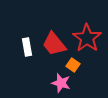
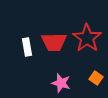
red trapezoid: moved 2 px up; rotated 52 degrees counterclockwise
orange square: moved 23 px right, 13 px down
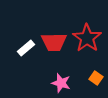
white rectangle: moved 1 px left, 1 px down; rotated 60 degrees clockwise
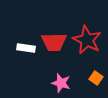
red star: moved 2 px down; rotated 8 degrees counterclockwise
white rectangle: rotated 48 degrees clockwise
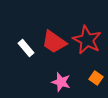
red trapezoid: rotated 36 degrees clockwise
white rectangle: rotated 42 degrees clockwise
pink star: moved 1 px up
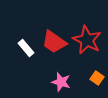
orange square: moved 1 px right
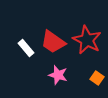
red trapezoid: moved 1 px left
pink star: moved 3 px left, 7 px up
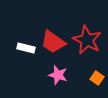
white rectangle: rotated 36 degrees counterclockwise
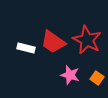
pink star: moved 12 px right
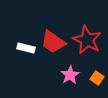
pink star: rotated 24 degrees clockwise
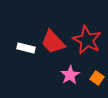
red trapezoid: rotated 12 degrees clockwise
